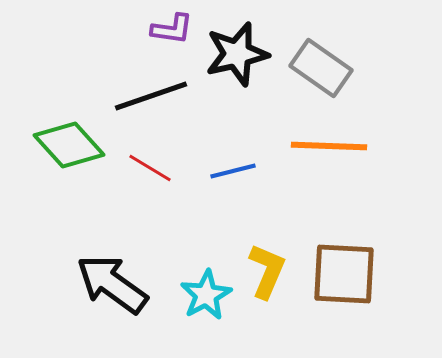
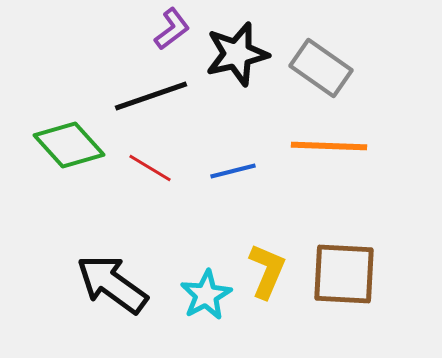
purple L-shape: rotated 45 degrees counterclockwise
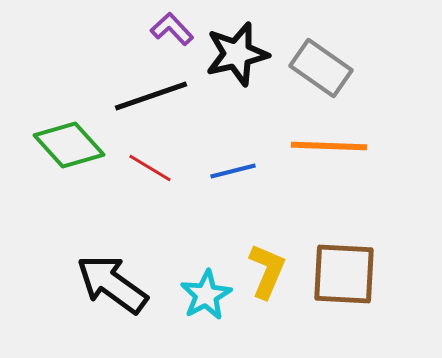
purple L-shape: rotated 96 degrees counterclockwise
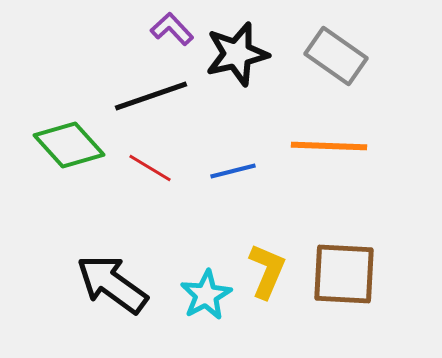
gray rectangle: moved 15 px right, 12 px up
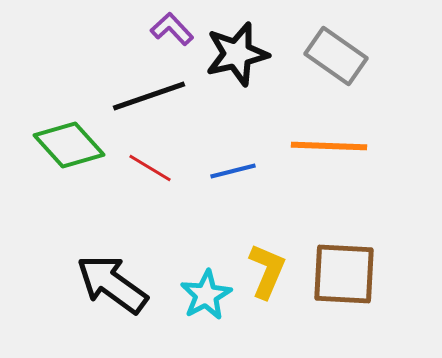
black line: moved 2 px left
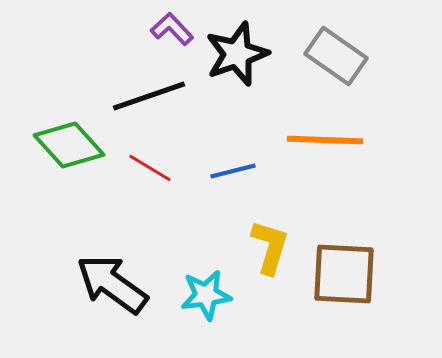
black star: rotated 6 degrees counterclockwise
orange line: moved 4 px left, 6 px up
yellow L-shape: moved 3 px right, 24 px up; rotated 6 degrees counterclockwise
cyan star: rotated 21 degrees clockwise
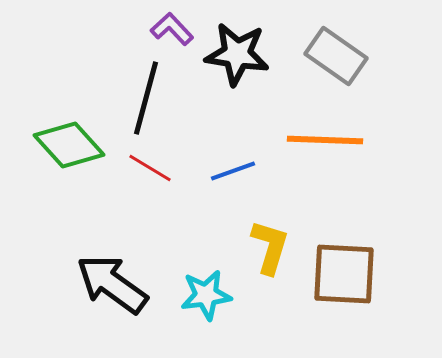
black star: rotated 28 degrees clockwise
black line: moved 3 px left, 2 px down; rotated 56 degrees counterclockwise
blue line: rotated 6 degrees counterclockwise
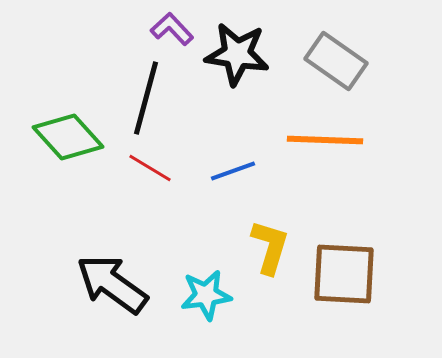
gray rectangle: moved 5 px down
green diamond: moved 1 px left, 8 px up
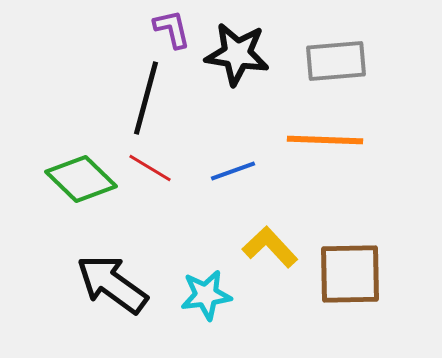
purple L-shape: rotated 30 degrees clockwise
gray rectangle: rotated 40 degrees counterclockwise
green diamond: moved 13 px right, 42 px down; rotated 4 degrees counterclockwise
yellow L-shape: rotated 60 degrees counterclockwise
brown square: moved 6 px right; rotated 4 degrees counterclockwise
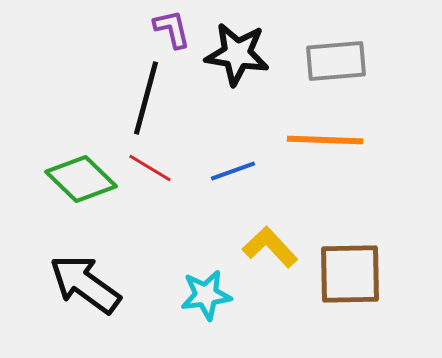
black arrow: moved 27 px left
